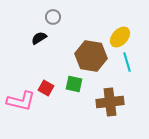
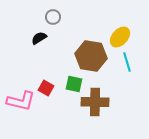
brown cross: moved 15 px left; rotated 8 degrees clockwise
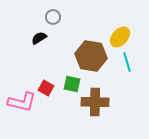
green square: moved 2 px left
pink L-shape: moved 1 px right, 1 px down
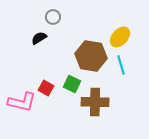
cyan line: moved 6 px left, 3 px down
green square: rotated 12 degrees clockwise
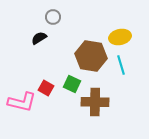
yellow ellipse: rotated 35 degrees clockwise
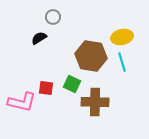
yellow ellipse: moved 2 px right
cyan line: moved 1 px right, 3 px up
red square: rotated 21 degrees counterclockwise
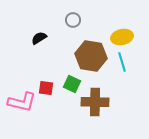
gray circle: moved 20 px right, 3 px down
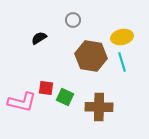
green square: moved 7 px left, 13 px down
brown cross: moved 4 px right, 5 px down
